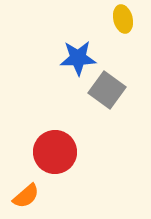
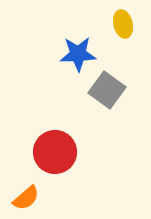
yellow ellipse: moved 5 px down
blue star: moved 4 px up
orange semicircle: moved 2 px down
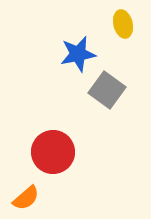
blue star: rotated 9 degrees counterclockwise
red circle: moved 2 px left
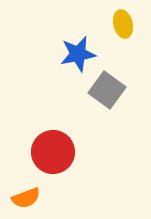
orange semicircle: rotated 20 degrees clockwise
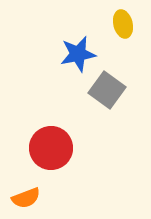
red circle: moved 2 px left, 4 px up
